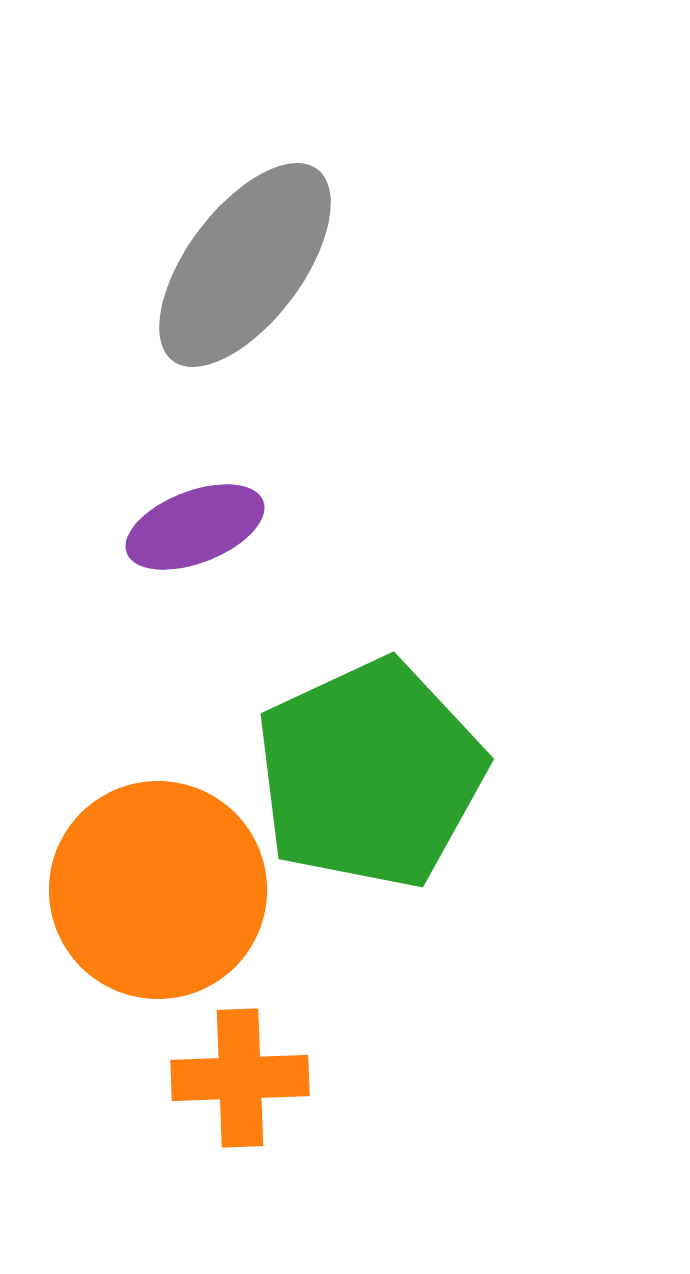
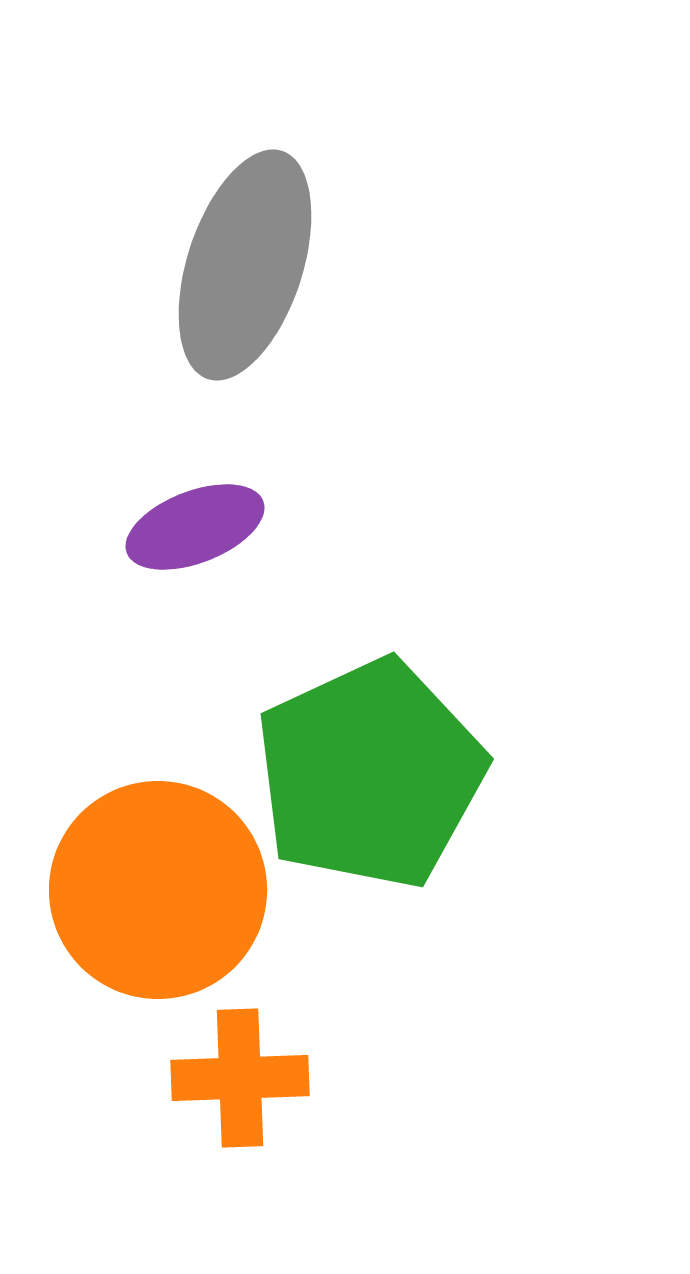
gray ellipse: rotated 19 degrees counterclockwise
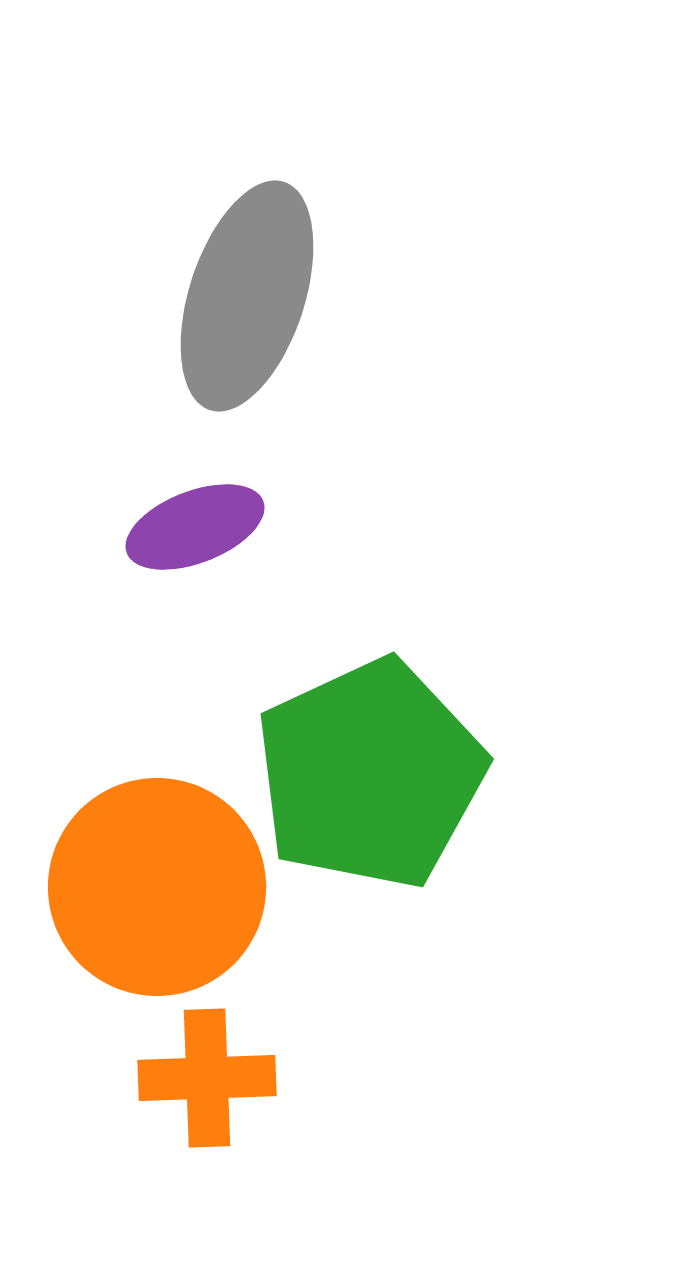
gray ellipse: moved 2 px right, 31 px down
orange circle: moved 1 px left, 3 px up
orange cross: moved 33 px left
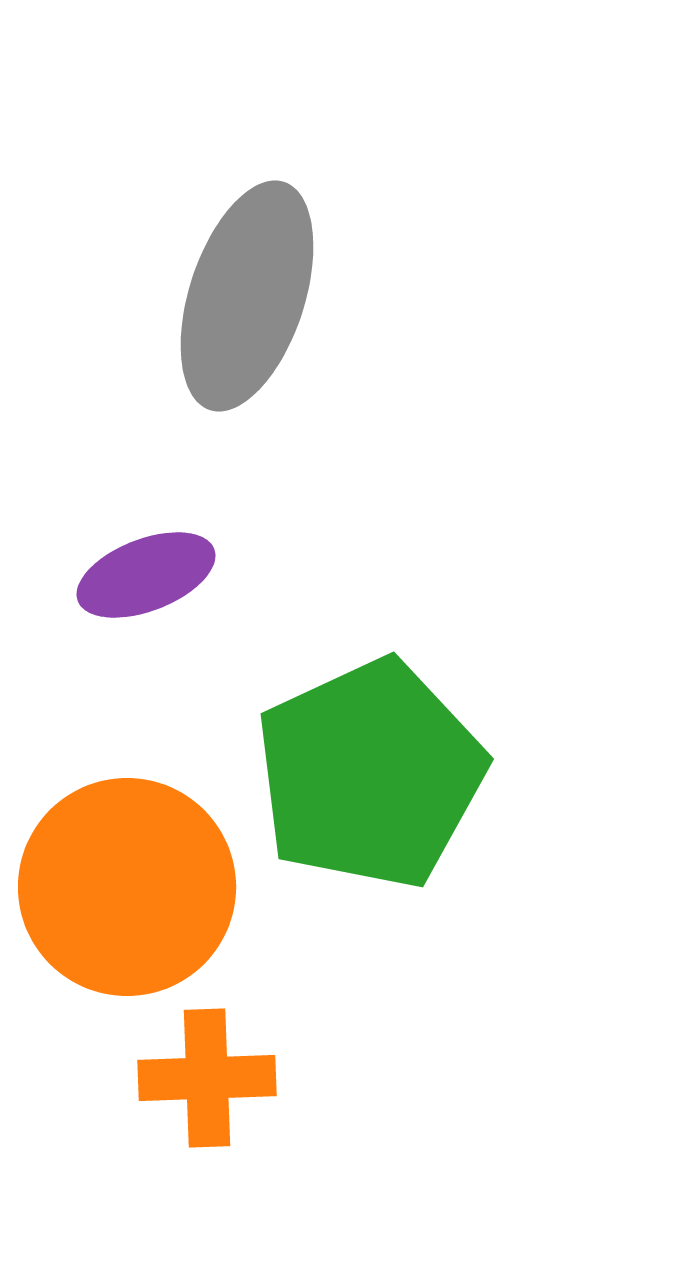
purple ellipse: moved 49 px left, 48 px down
orange circle: moved 30 px left
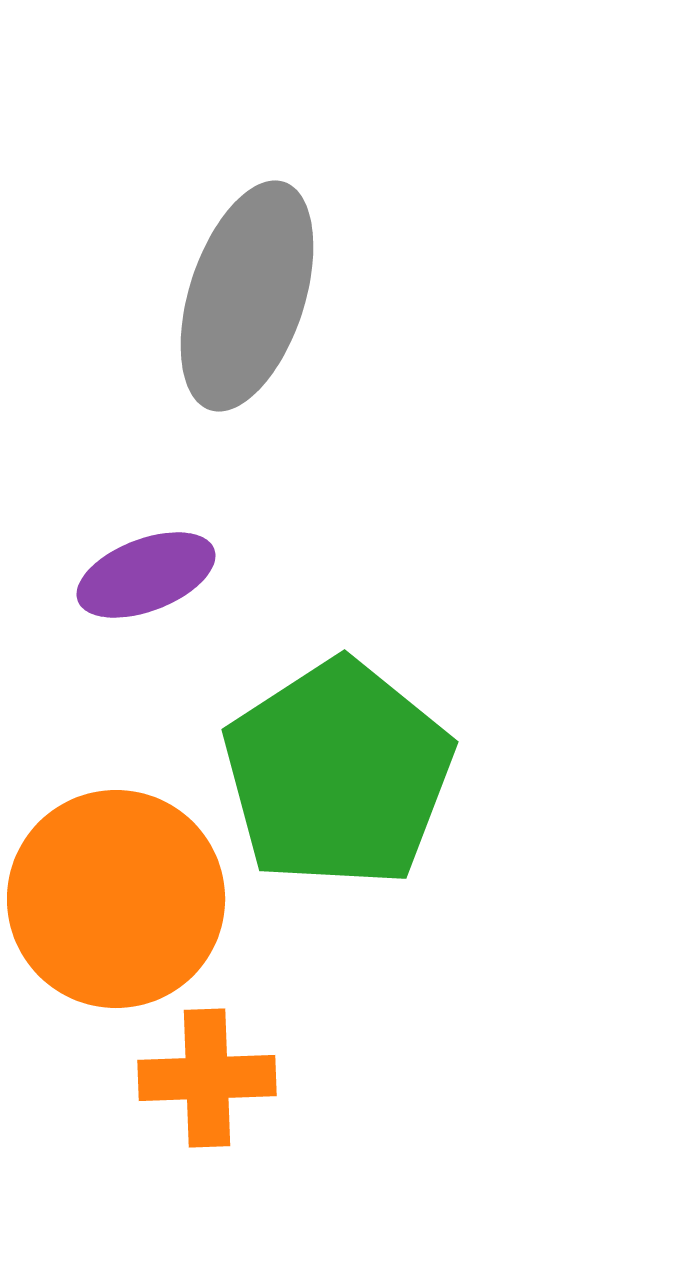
green pentagon: moved 32 px left; rotated 8 degrees counterclockwise
orange circle: moved 11 px left, 12 px down
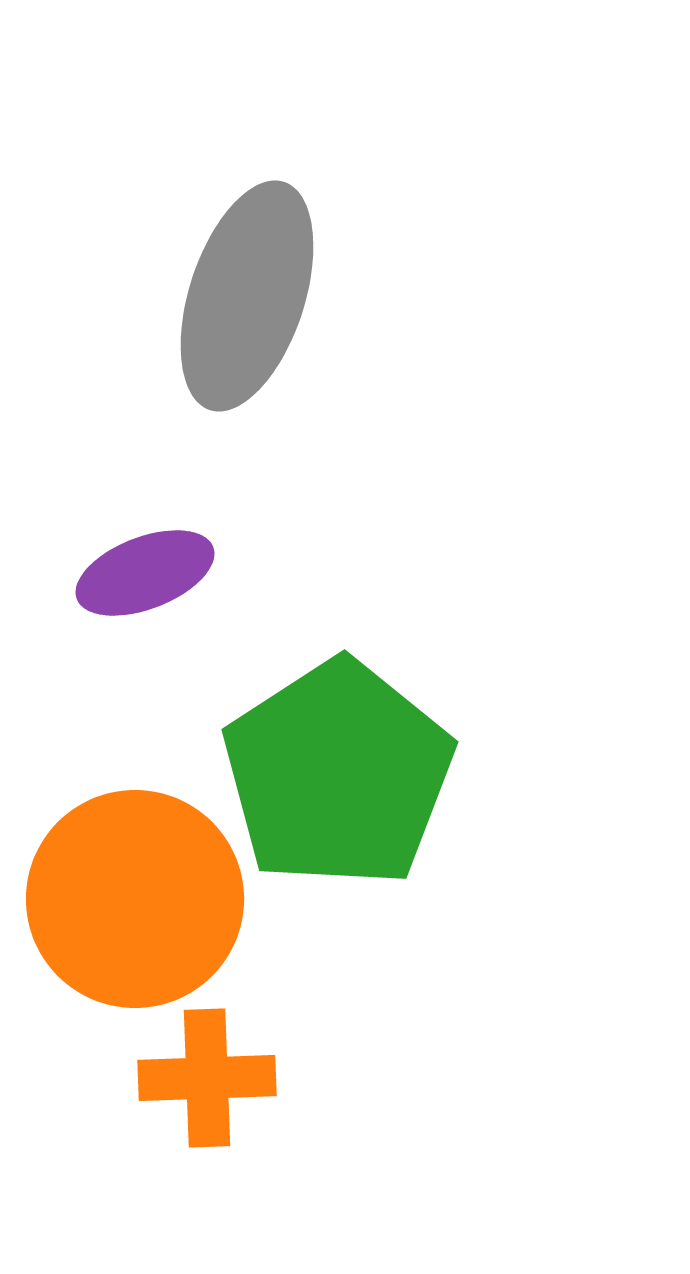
purple ellipse: moved 1 px left, 2 px up
orange circle: moved 19 px right
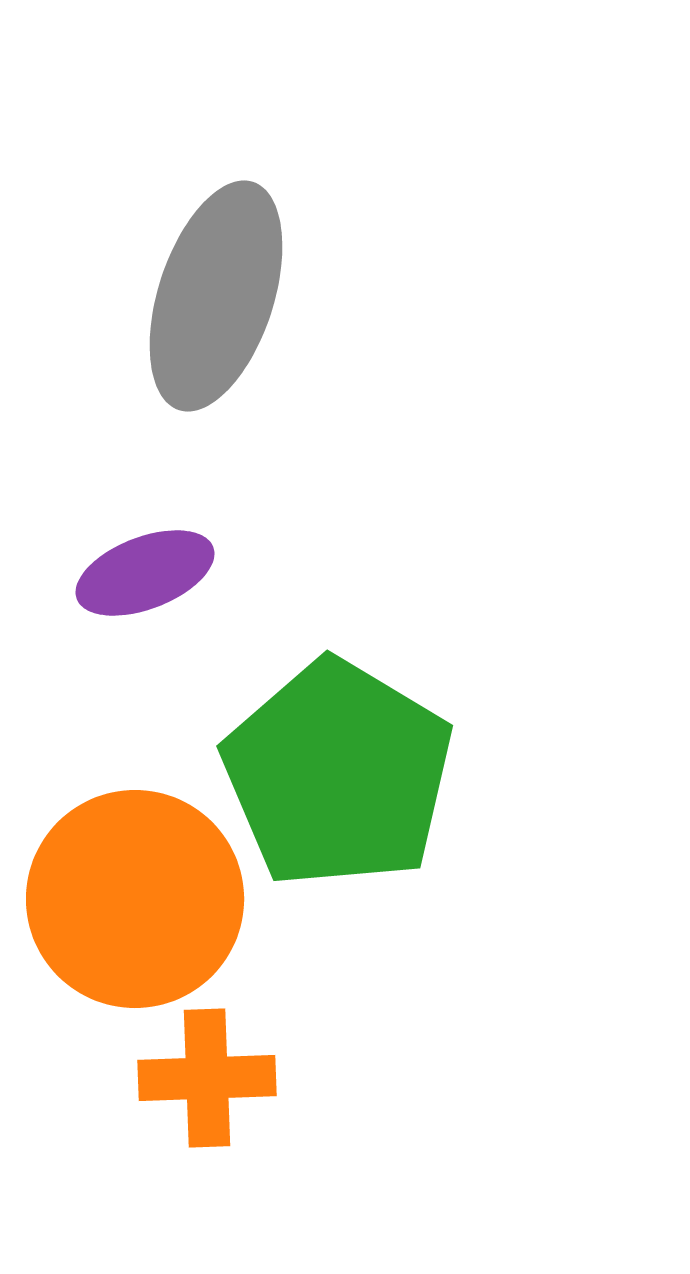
gray ellipse: moved 31 px left
green pentagon: rotated 8 degrees counterclockwise
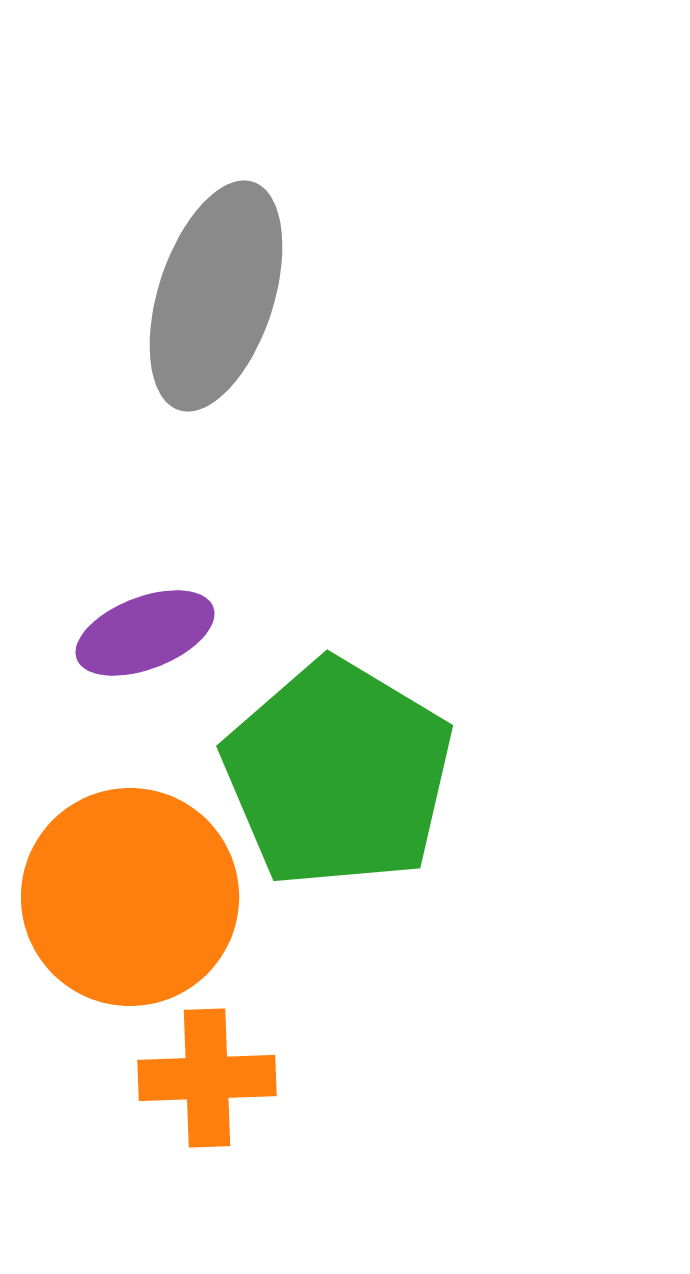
purple ellipse: moved 60 px down
orange circle: moved 5 px left, 2 px up
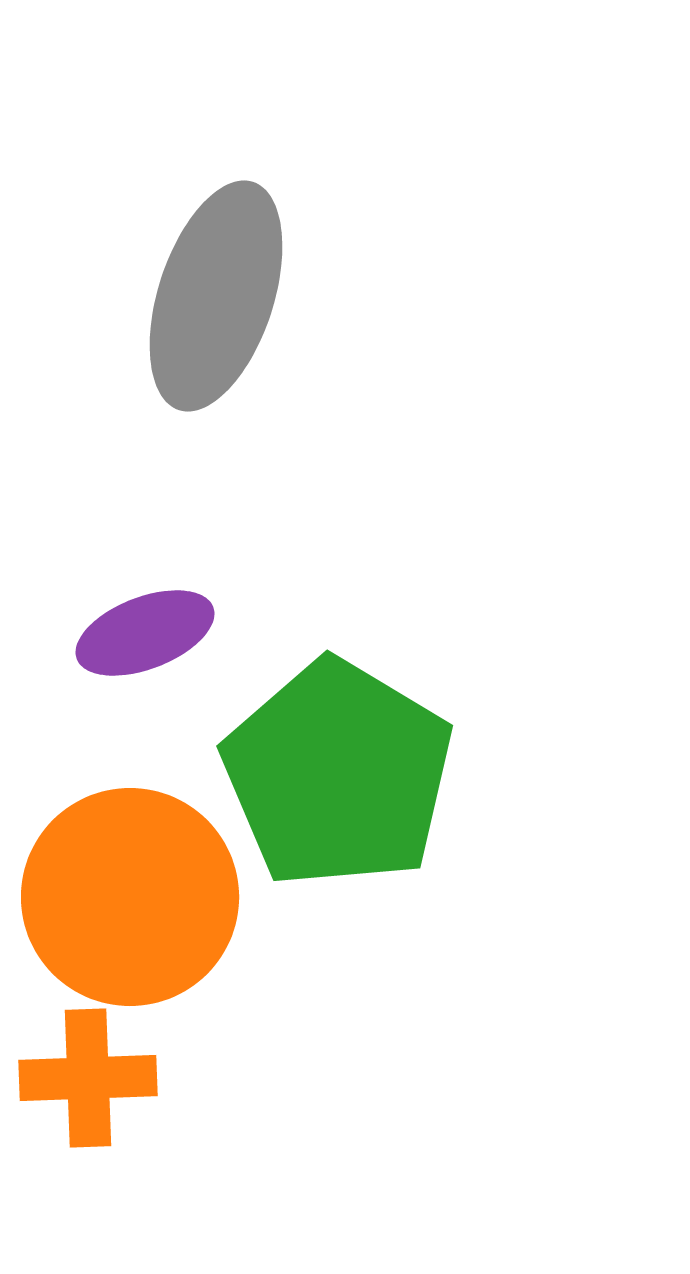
orange cross: moved 119 px left
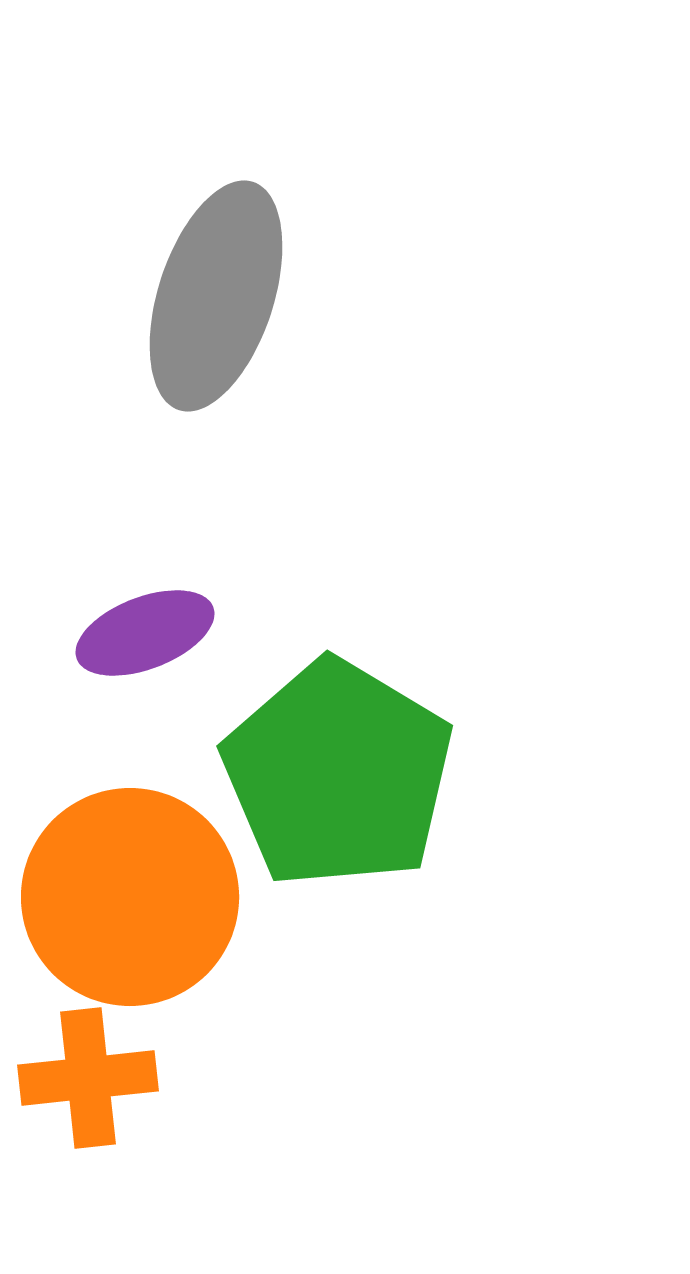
orange cross: rotated 4 degrees counterclockwise
